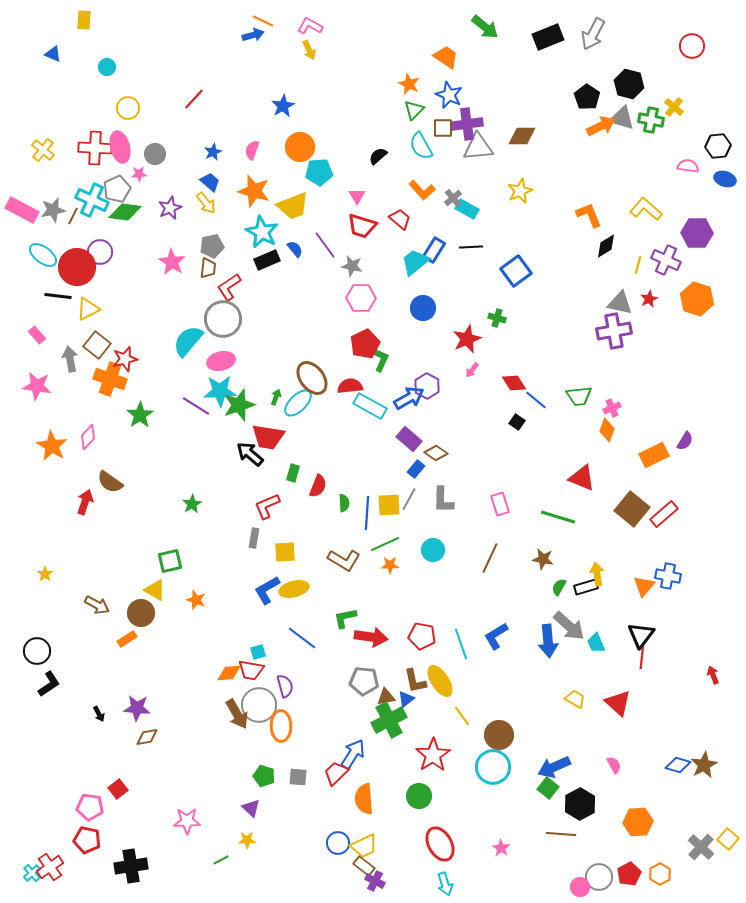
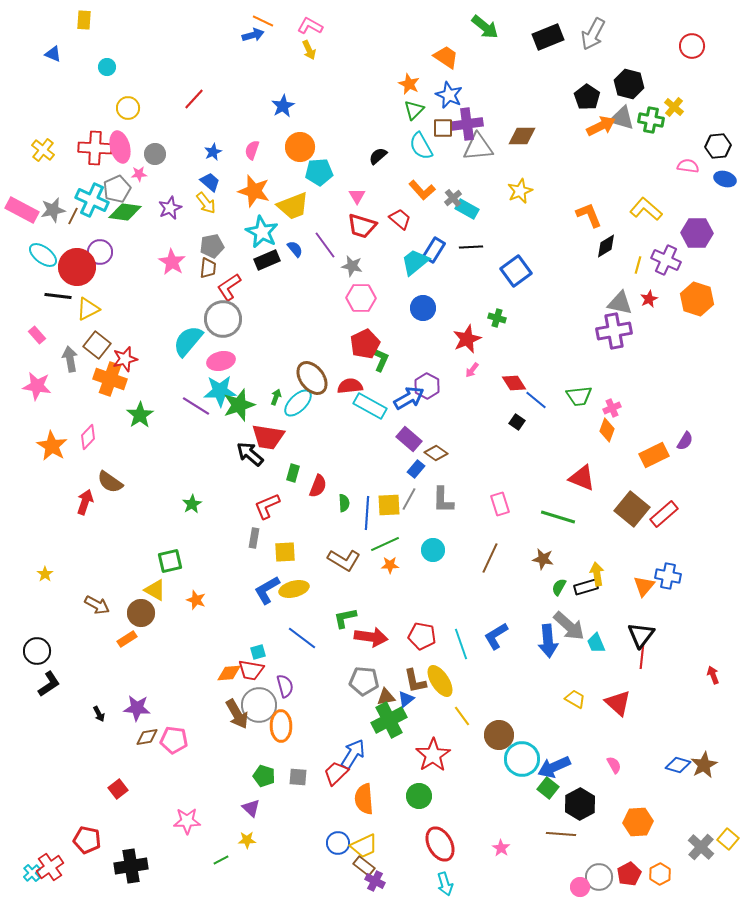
cyan circle at (493, 767): moved 29 px right, 8 px up
pink pentagon at (90, 807): moved 84 px right, 67 px up
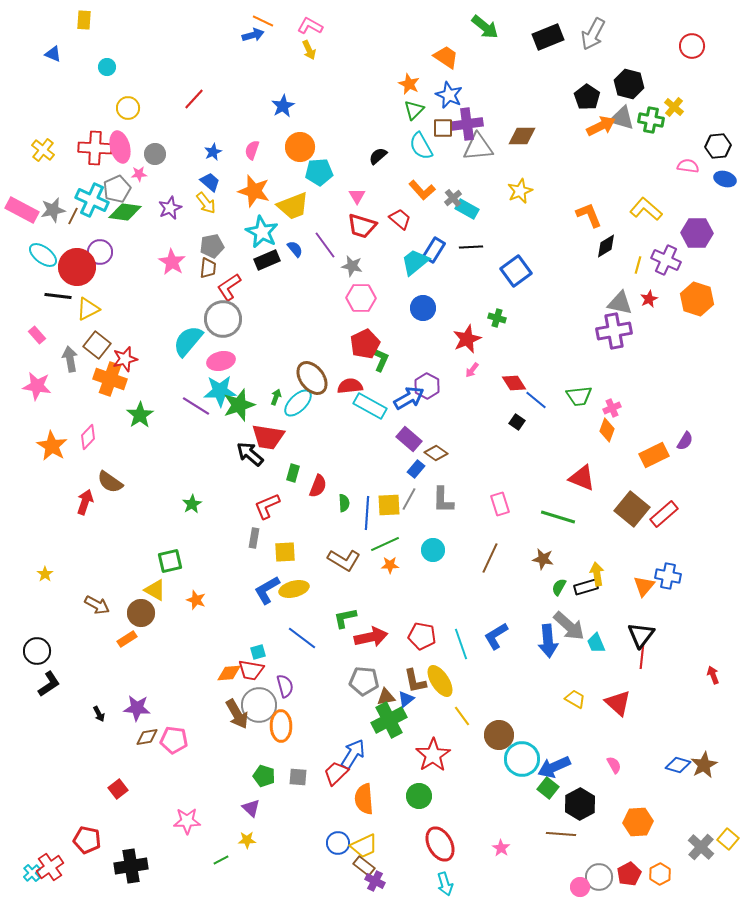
red arrow at (371, 637): rotated 20 degrees counterclockwise
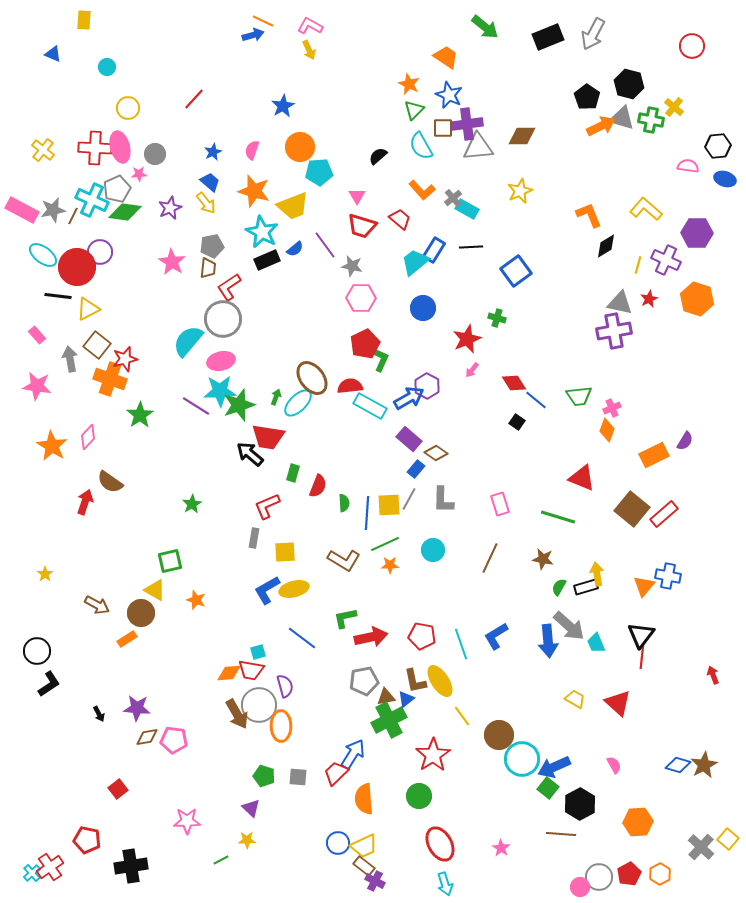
blue semicircle at (295, 249): rotated 90 degrees clockwise
gray pentagon at (364, 681): rotated 16 degrees counterclockwise
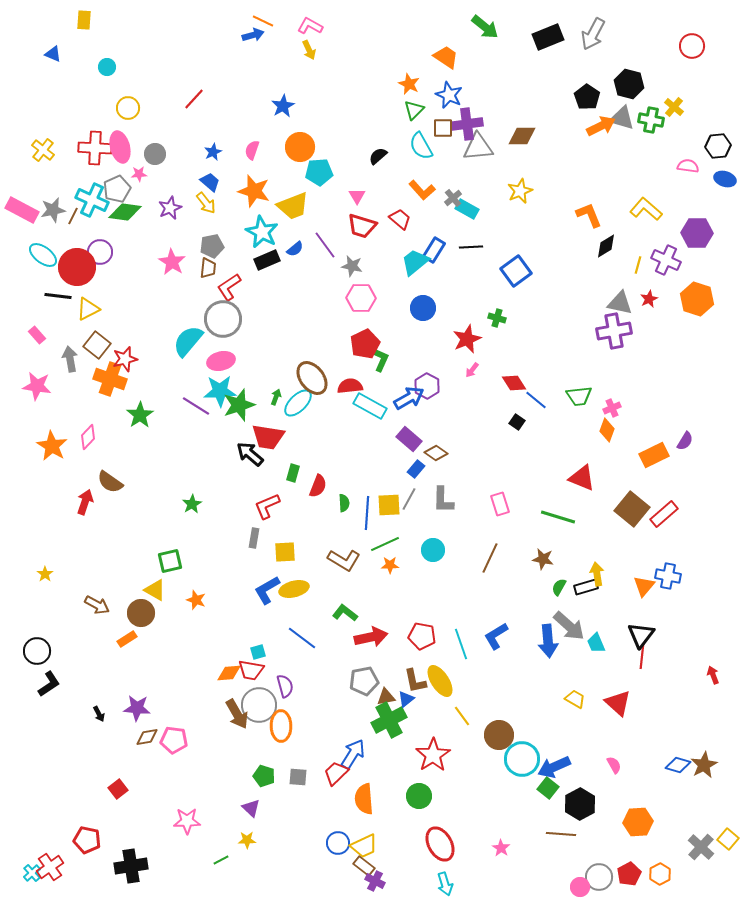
green L-shape at (345, 618): moved 5 px up; rotated 50 degrees clockwise
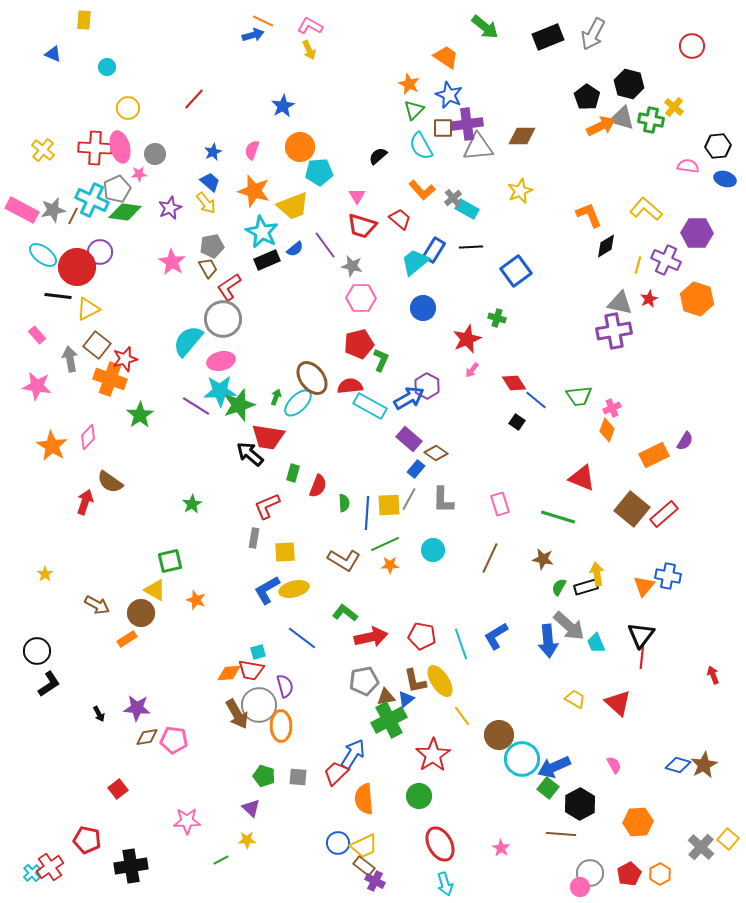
brown trapezoid at (208, 268): rotated 35 degrees counterclockwise
red pentagon at (365, 344): moved 6 px left; rotated 12 degrees clockwise
gray circle at (599, 877): moved 9 px left, 4 px up
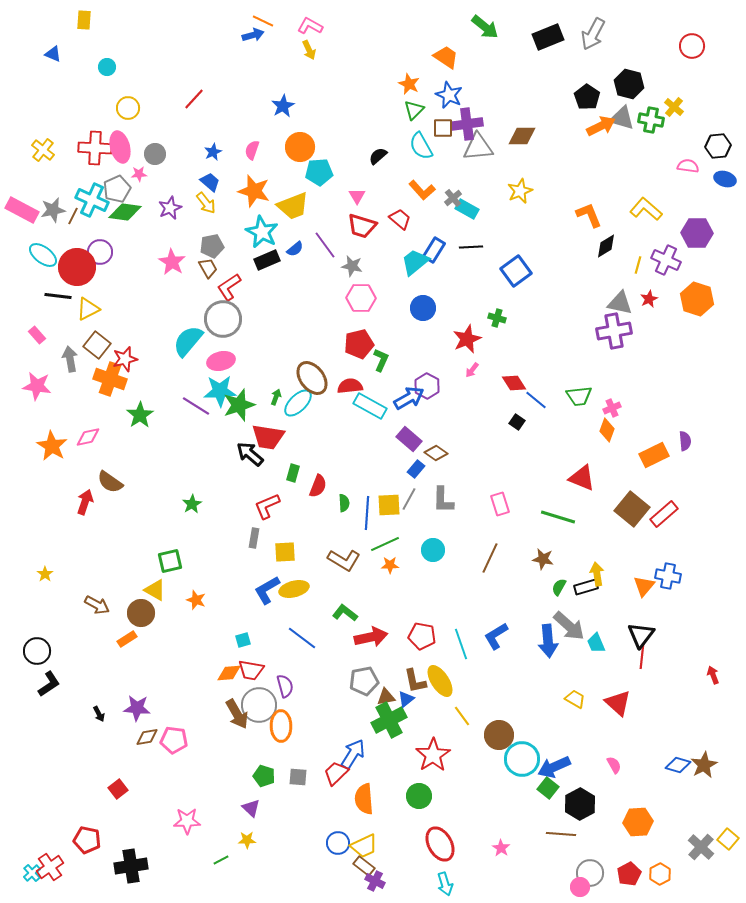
pink diamond at (88, 437): rotated 35 degrees clockwise
purple semicircle at (685, 441): rotated 36 degrees counterclockwise
cyan square at (258, 652): moved 15 px left, 12 px up
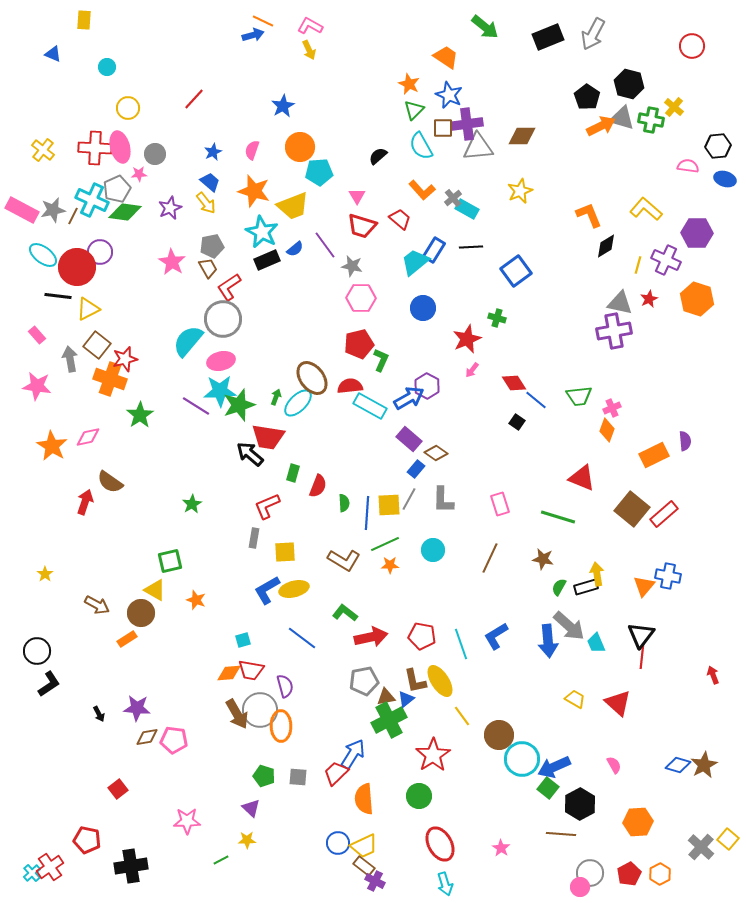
gray circle at (259, 705): moved 1 px right, 5 px down
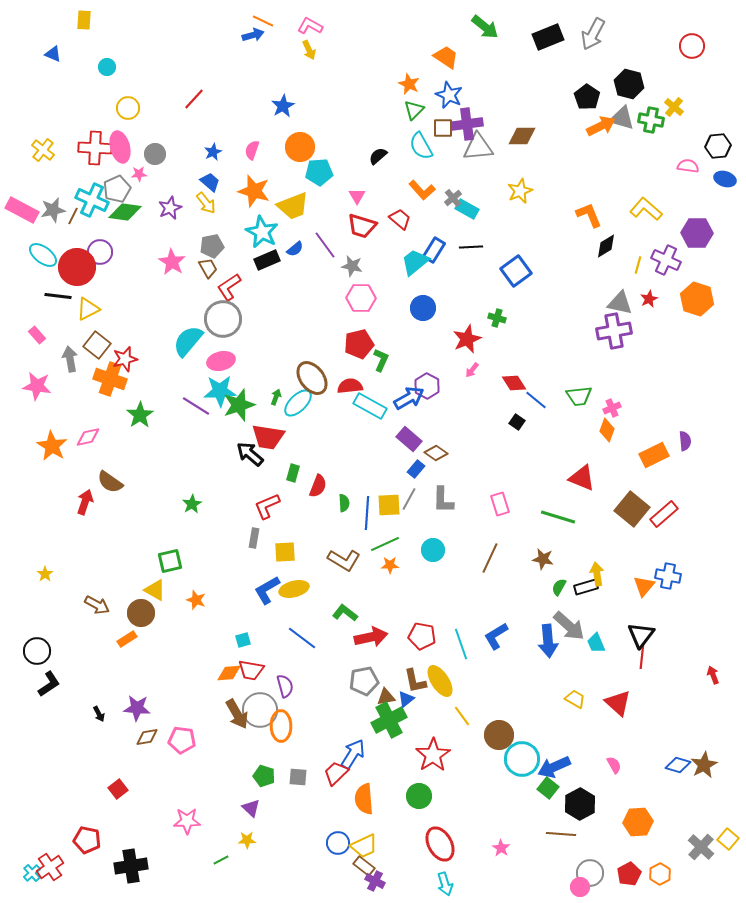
pink pentagon at (174, 740): moved 8 px right
